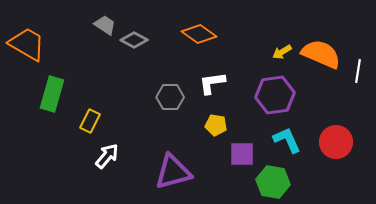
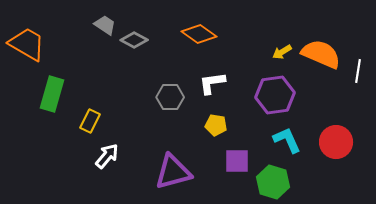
purple square: moved 5 px left, 7 px down
green hexagon: rotated 8 degrees clockwise
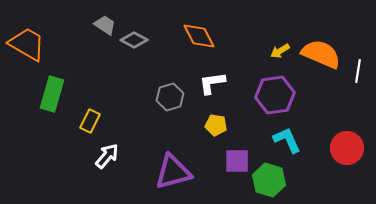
orange diamond: moved 2 px down; rotated 28 degrees clockwise
yellow arrow: moved 2 px left, 1 px up
gray hexagon: rotated 16 degrees counterclockwise
red circle: moved 11 px right, 6 px down
green hexagon: moved 4 px left, 2 px up
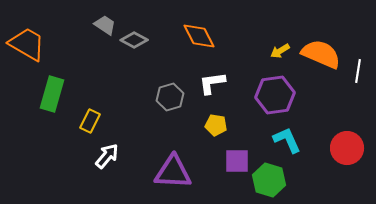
purple triangle: rotated 18 degrees clockwise
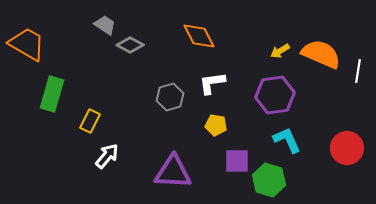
gray diamond: moved 4 px left, 5 px down
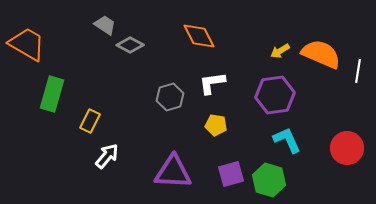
purple square: moved 6 px left, 13 px down; rotated 16 degrees counterclockwise
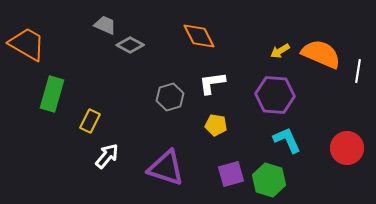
gray trapezoid: rotated 10 degrees counterclockwise
purple hexagon: rotated 12 degrees clockwise
purple triangle: moved 7 px left, 4 px up; rotated 15 degrees clockwise
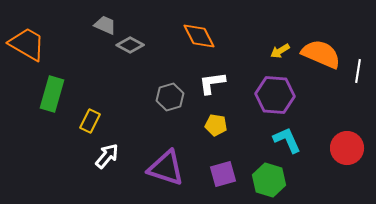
purple square: moved 8 px left
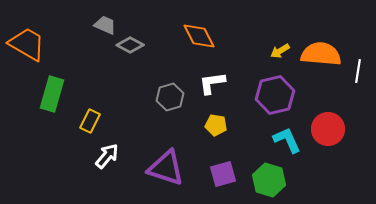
orange semicircle: rotated 18 degrees counterclockwise
purple hexagon: rotated 18 degrees counterclockwise
red circle: moved 19 px left, 19 px up
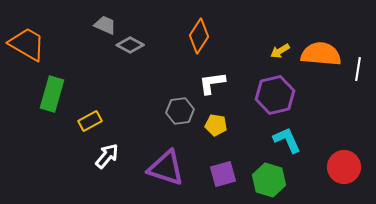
orange diamond: rotated 60 degrees clockwise
white line: moved 2 px up
gray hexagon: moved 10 px right, 14 px down; rotated 8 degrees clockwise
yellow rectangle: rotated 35 degrees clockwise
red circle: moved 16 px right, 38 px down
